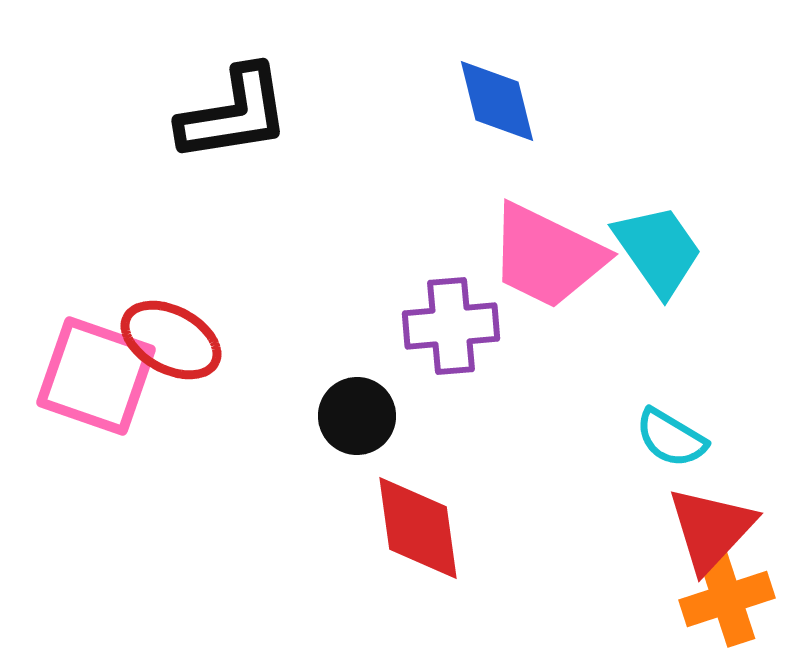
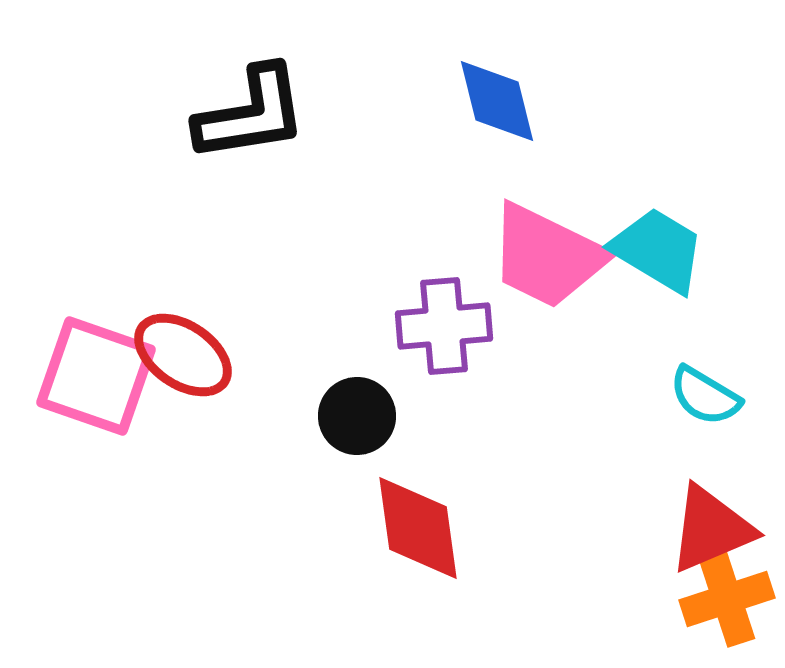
black L-shape: moved 17 px right
cyan trapezoid: rotated 24 degrees counterclockwise
purple cross: moved 7 px left
red ellipse: moved 12 px right, 15 px down; rotated 6 degrees clockwise
cyan semicircle: moved 34 px right, 42 px up
red triangle: rotated 24 degrees clockwise
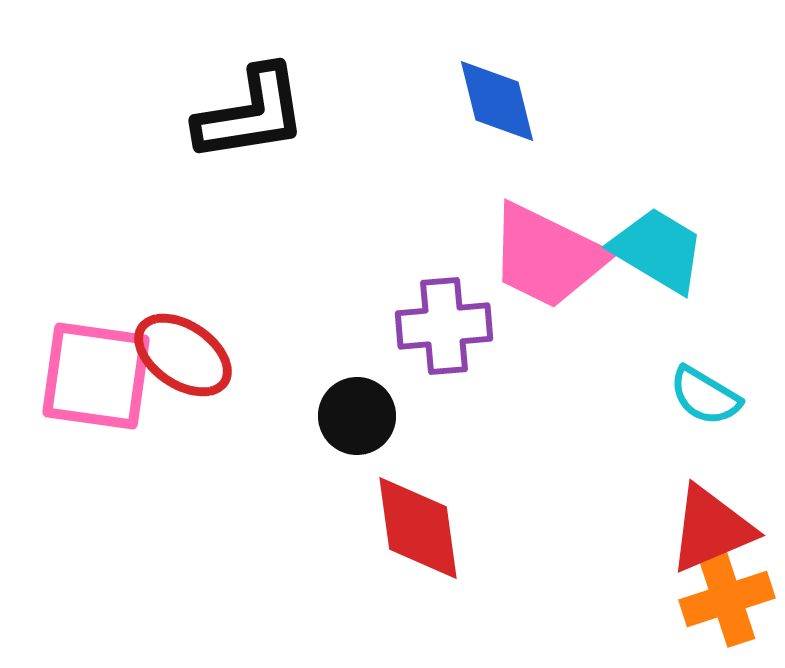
pink square: rotated 11 degrees counterclockwise
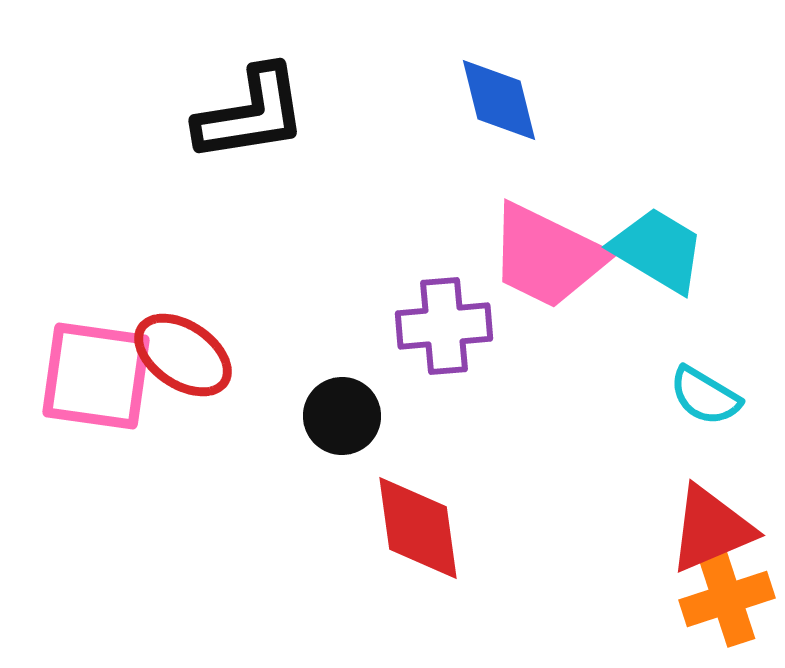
blue diamond: moved 2 px right, 1 px up
black circle: moved 15 px left
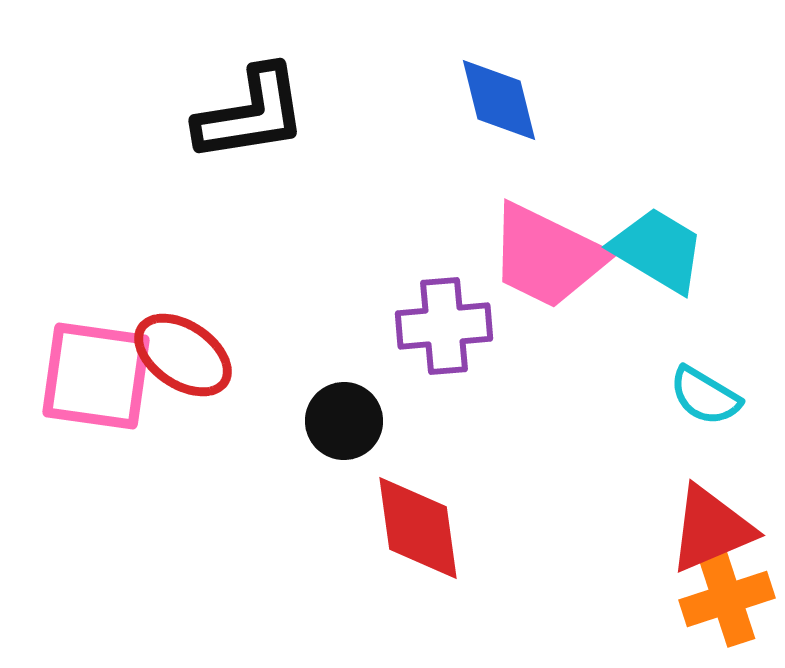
black circle: moved 2 px right, 5 px down
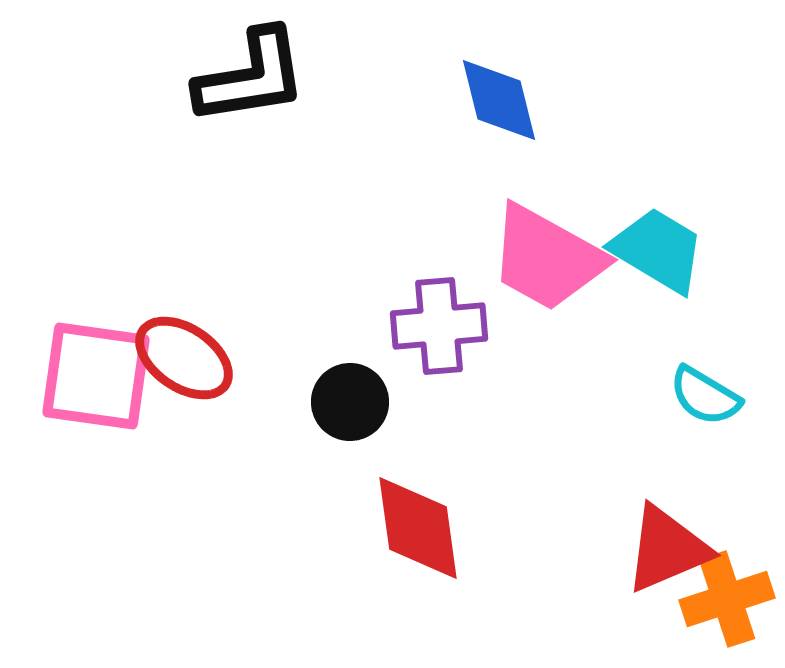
black L-shape: moved 37 px up
pink trapezoid: moved 2 px down; rotated 3 degrees clockwise
purple cross: moved 5 px left
red ellipse: moved 1 px right, 3 px down
black circle: moved 6 px right, 19 px up
red triangle: moved 44 px left, 20 px down
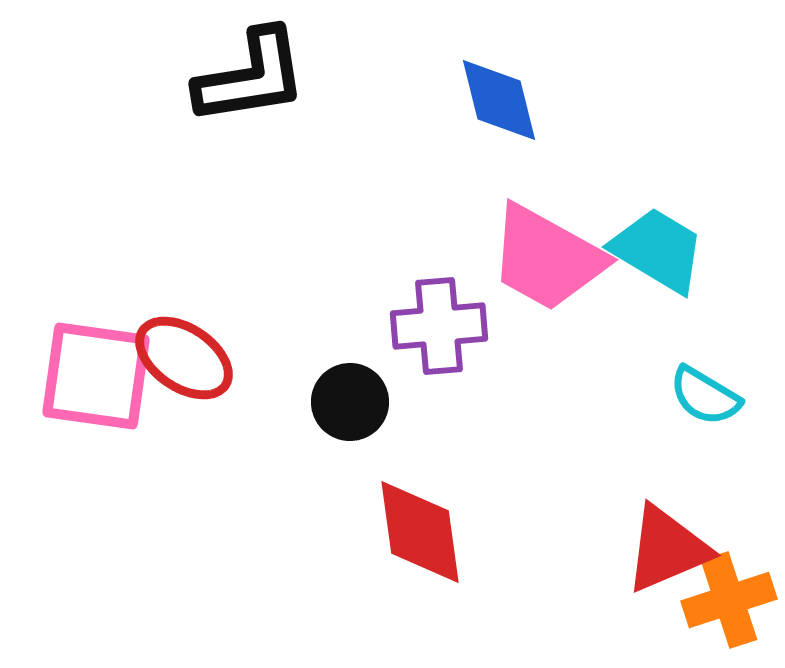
red diamond: moved 2 px right, 4 px down
orange cross: moved 2 px right, 1 px down
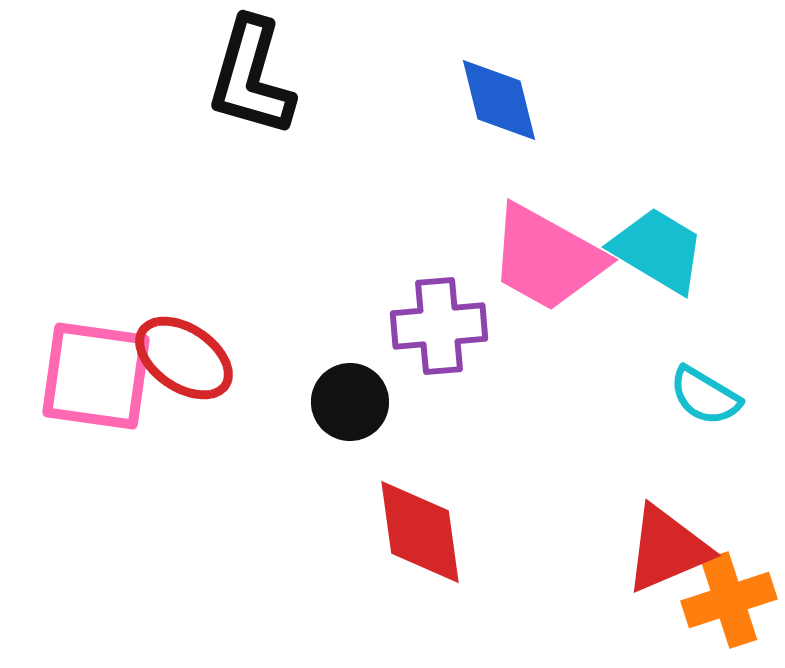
black L-shape: rotated 115 degrees clockwise
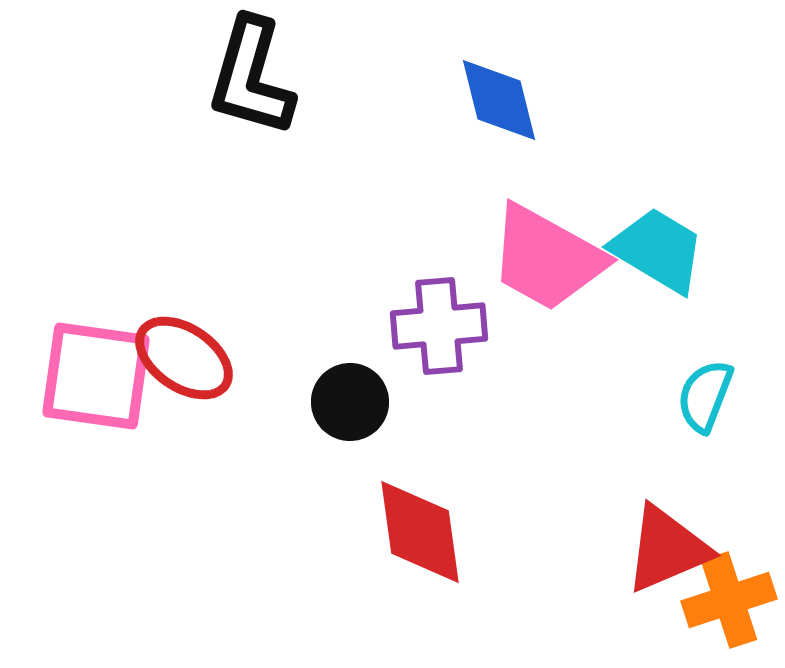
cyan semicircle: rotated 80 degrees clockwise
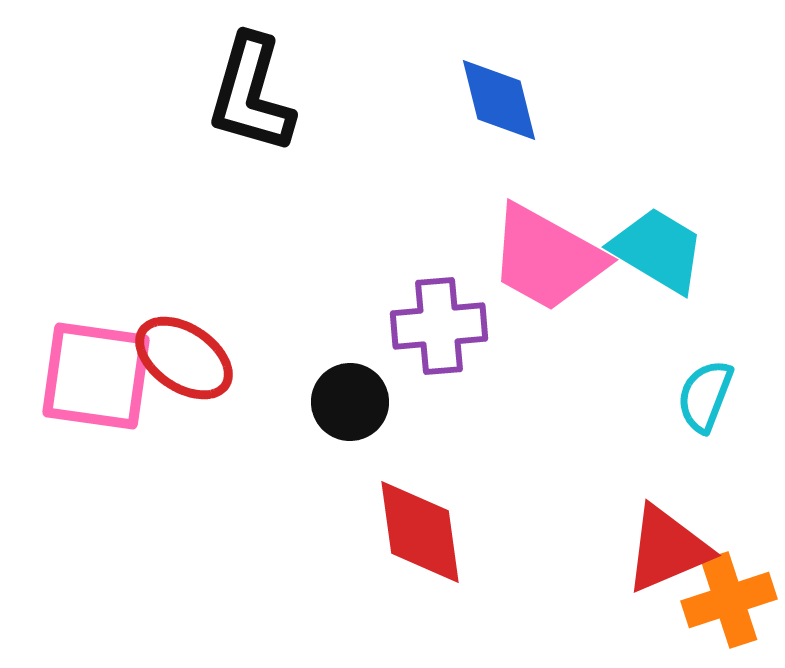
black L-shape: moved 17 px down
